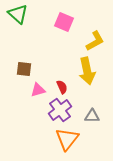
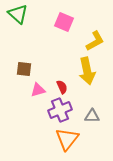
purple cross: rotated 15 degrees clockwise
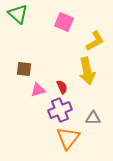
gray triangle: moved 1 px right, 2 px down
orange triangle: moved 1 px right, 1 px up
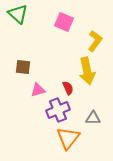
yellow L-shape: rotated 25 degrees counterclockwise
brown square: moved 1 px left, 2 px up
red semicircle: moved 6 px right, 1 px down
purple cross: moved 2 px left
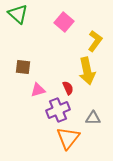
pink square: rotated 18 degrees clockwise
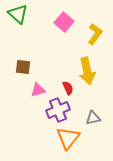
yellow L-shape: moved 7 px up
gray triangle: rotated 14 degrees counterclockwise
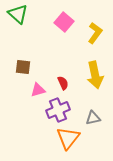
yellow L-shape: moved 1 px up
yellow arrow: moved 8 px right, 4 px down
red semicircle: moved 5 px left, 5 px up
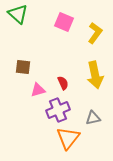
pink square: rotated 18 degrees counterclockwise
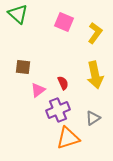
pink triangle: rotated 21 degrees counterclockwise
gray triangle: rotated 21 degrees counterclockwise
orange triangle: rotated 35 degrees clockwise
